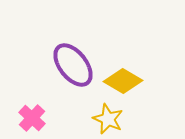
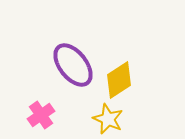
yellow diamond: moved 4 px left, 1 px up; rotated 63 degrees counterclockwise
pink cross: moved 9 px right, 3 px up; rotated 12 degrees clockwise
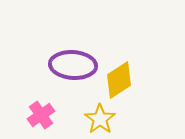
purple ellipse: rotated 48 degrees counterclockwise
yellow star: moved 8 px left; rotated 12 degrees clockwise
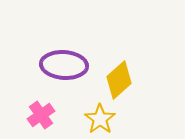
purple ellipse: moved 9 px left
yellow diamond: rotated 9 degrees counterclockwise
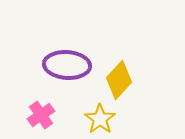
purple ellipse: moved 3 px right
yellow diamond: rotated 6 degrees counterclockwise
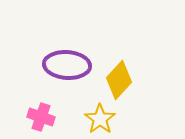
pink cross: moved 2 px down; rotated 36 degrees counterclockwise
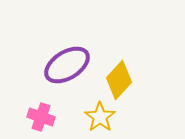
purple ellipse: rotated 36 degrees counterclockwise
yellow star: moved 2 px up
